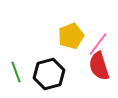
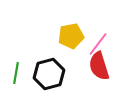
yellow pentagon: rotated 10 degrees clockwise
green line: moved 1 px down; rotated 30 degrees clockwise
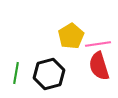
yellow pentagon: rotated 20 degrees counterclockwise
pink line: rotated 45 degrees clockwise
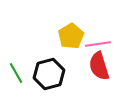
green line: rotated 40 degrees counterclockwise
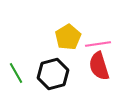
yellow pentagon: moved 3 px left, 1 px down
black hexagon: moved 4 px right
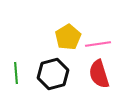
red semicircle: moved 8 px down
green line: rotated 25 degrees clockwise
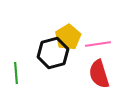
black hexagon: moved 21 px up
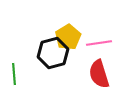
pink line: moved 1 px right, 1 px up
green line: moved 2 px left, 1 px down
